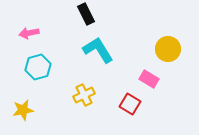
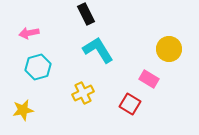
yellow circle: moved 1 px right
yellow cross: moved 1 px left, 2 px up
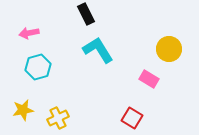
yellow cross: moved 25 px left, 25 px down
red square: moved 2 px right, 14 px down
